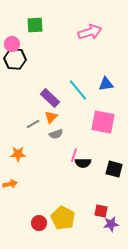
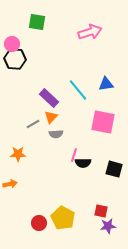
green square: moved 2 px right, 3 px up; rotated 12 degrees clockwise
purple rectangle: moved 1 px left
gray semicircle: rotated 16 degrees clockwise
purple star: moved 3 px left, 2 px down
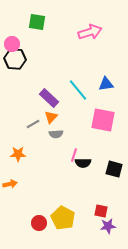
pink square: moved 2 px up
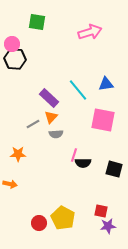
orange arrow: rotated 24 degrees clockwise
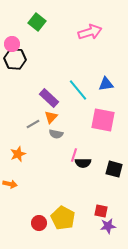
green square: rotated 30 degrees clockwise
gray semicircle: rotated 16 degrees clockwise
orange star: rotated 21 degrees counterclockwise
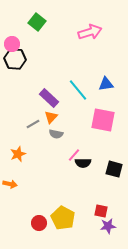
pink line: rotated 24 degrees clockwise
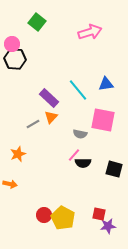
gray semicircle: moved 24 px right
red square: moved 2 px left, 3 px down
red circle: moved 5 px right, 8 px up
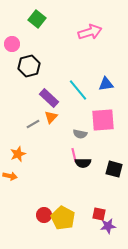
green square: moved 3 px up
black hexagon: moved 14 px right, 7 px down; rotated 20 degrees counterclockwise
pink square: rotated 15 degrees counterclockwise
pink line: rotated 56 degrees counterclockwise
orange arrow: moved 8 px up
